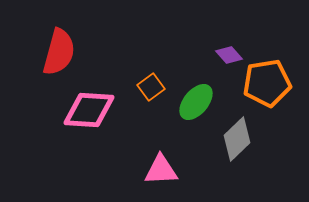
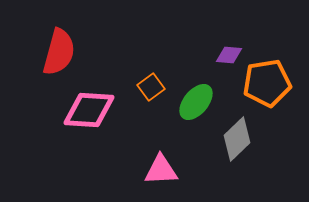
purple diamond: rotated 44 degrees counterclockwise
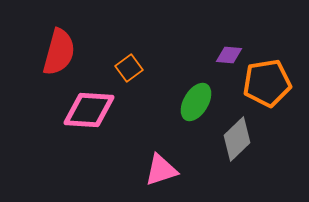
orange square: moved 22 px left, 19 px up
green ellipse: rotated 9 degrees counterclockwise
pink triangle: rotated 15 degrees counterclockwise
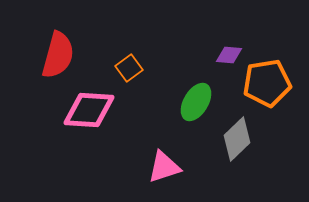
red semicircle: moved 1 px left, 3 px down
pink triangle: moved 3 px right, 3 px up
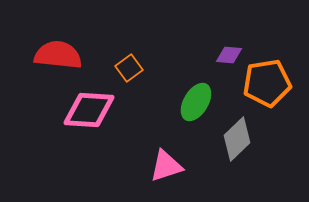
red semicircle: rotated 99 degrees counterclockwise
pink triangle: moved 2 px right, 1 px up
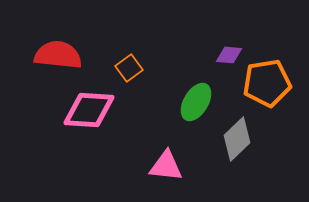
pink triangle: rotated 24 degrees clockwise
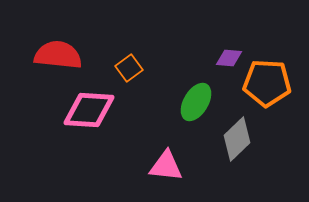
purple diamond: moved 3 px down
orange pentagon: rotated 12 degrees clockwise
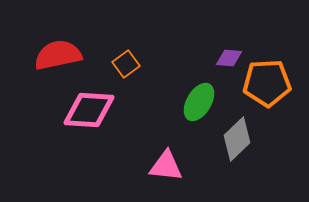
red semicircle: rotated 18 degrees counterclockwise
orange square: moved 3 px left, 4 px up
orange pentagon: rotated 6 degrees counterclockwise
green ellipse: moved 3 px right
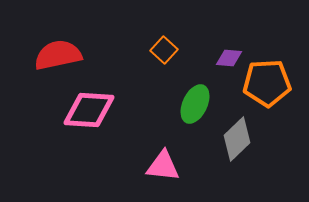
orange square: moved 38 px right, 14 px up; rotated 12 degrees counterclockwise
green ellipse: moved 4 px left, 2 px down; rotated 6 degrees counterclockwise
pink triangle: moved 3 px left
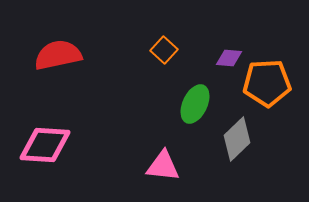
pink diamond: moved 44 px left, 35 px down
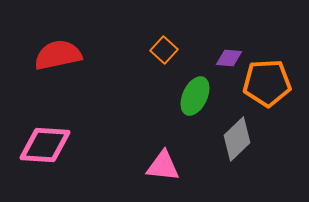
green ellipse: moved 8 px up
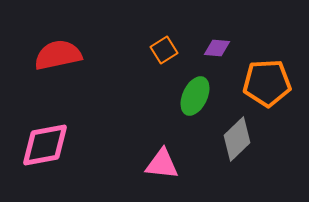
orange square: rotated 16 degrees clockwise
purple diamond: moved 12 px left, 10 px up
pink diamond: rotated 14 degrees counterclockwise
pink triangle: moved 1 px left, 2 px up
